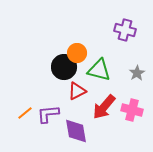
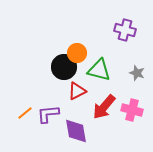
gray star: rotated 21 degrees counterclockwise
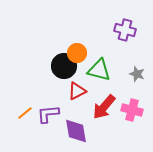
black circle: moved 1 px up
gray star: moved 1 px down
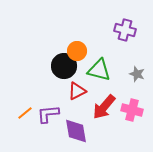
orange circle: moved 2 px up
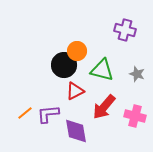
black circle: moved 1 px up
green triangle: moved 3 px right
red triangle: moved 2 px left
pink cross: moved 3 px right, 6 px down
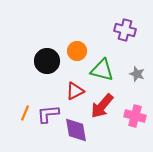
black circle: moved 17 px left, 4 px up
red arrow: moved 2 px left, 1 px up
orange line: rotated 28 degrees counterclockwise
purple diamond: moved 1 px up
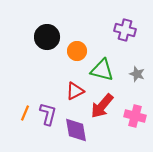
black circle: moved 24 px up
purple L-shape: rotated 110 degrees clockwise
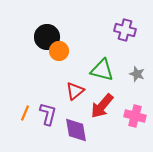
orange circle: moved 18 px left
red triangle: rotated 12 degrees counterclockwise
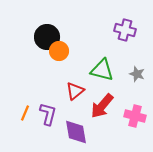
purple diamond: moved 2 px down
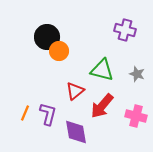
pink cross: moved 1 px right
